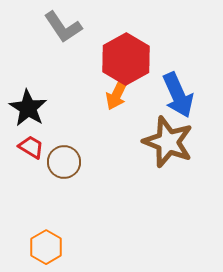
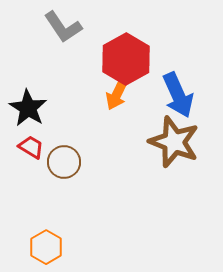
brown star: moved 6 px right
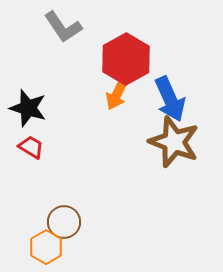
blue arrow: moved 8 px left, 4 px down
black star: rotated 15 degrees counterclockwise
brown circle: moved 60 px down
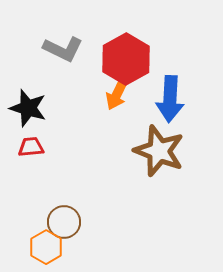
gray L-shape: moved 22 px down; rotated 30 degrees counterclockwise
blue arrow: rotated 27 degrees clockwise
brown star: moved 15 px left, 9 px down
red trapezoid: rotated 36 degrees counterclockwise
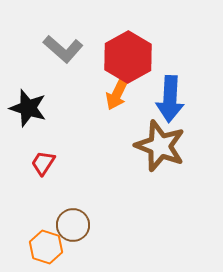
gray L-shape: rotated 15 degrees clockwise
red hexagon: moved 2 px right, 2 px up
red trapezoid: moved 12 px right, 16 px down; rotated 52 degrees counterclockwise
brown star: moved 1 px right, 5 px up
brown circle: moved 9 px right, 3 px down
orange hexagon: rotated 12 degrees counterclockwise
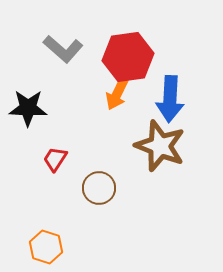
red hexagon: rotated 21 degrees clockwise
black star: rotated 15 degrees counterclockwise
red trapezoid: moved 12 px right, 4 px up
brown circle: moved 26 px right, 37 px up
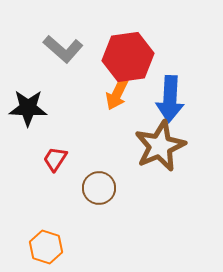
brown star: rotated 27 degrees clockwise
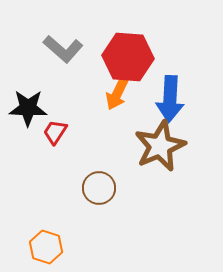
red hexagon: rotated 12 degrees clockwise
red trapezoid: moved 27 px up
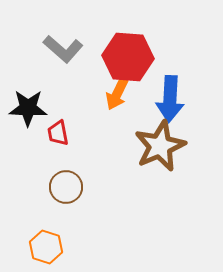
red trapezoid: moved 3 px right, 1 px down; rotated 44 degrees counterclockwise
brown circle: moved 33 px left, 1 px up
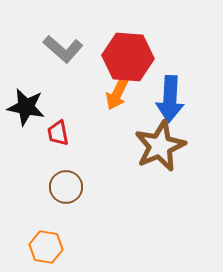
black star: moved 2 px left, 1 px up; rotated 9 degrees clockwise
orange hexagon: rotated 8 degrees counterclockwise
